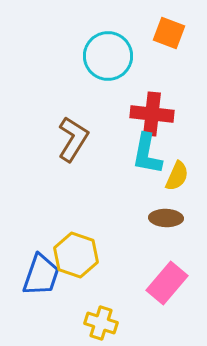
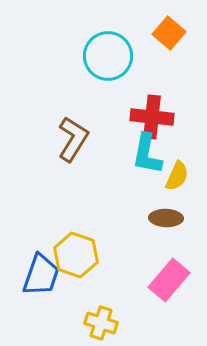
orange square: rotated 20 degrees clockwise
red cross: moved 3 px down
pink rectangle: moved 2 px right, 3 px up
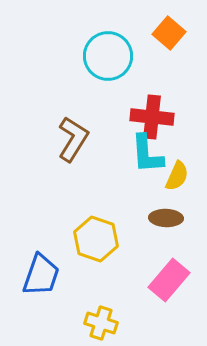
cyan L-shape: rotated 15 degrees counterclockwise
yellow hexagon: moved 20 px right, 16 px up
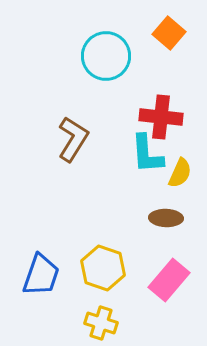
cyan circle: moved 2 px left
red cross: moved 9 px right
yellow semicircle: moved 3 px right, 3 px up
yellow hexagon: moved 7 px right, 29 px down
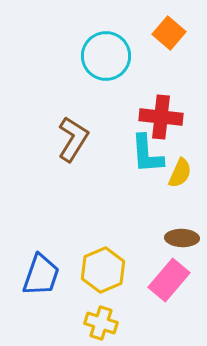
brown ellipse: moved 16 px right, 20 px down
yellow hexagon: moved 2 px down; rotated 18 degrees clockwise
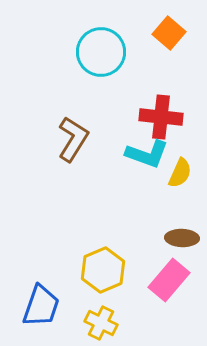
cyan circle: moved 5 px left, 4 px up
cyan L-shape: rotated 66 degrees counterclockwise
blue trapezoid: moved 31 px down
yellow cross: rotated 8 degrees clockwise
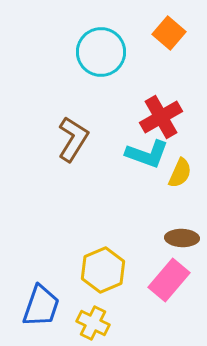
red cross: rotated 36 degrees counterclockwise
yellow cross: moved 8 px left
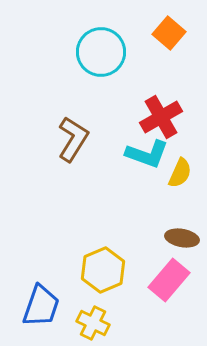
brown ellipse: rotated 8 degrees clockwise
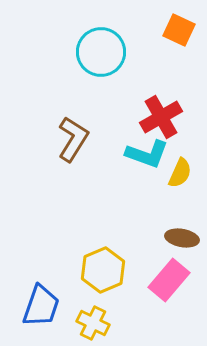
orange square: moved 10 px right, 3 px up; rotated 16 degrees counterclockwise
